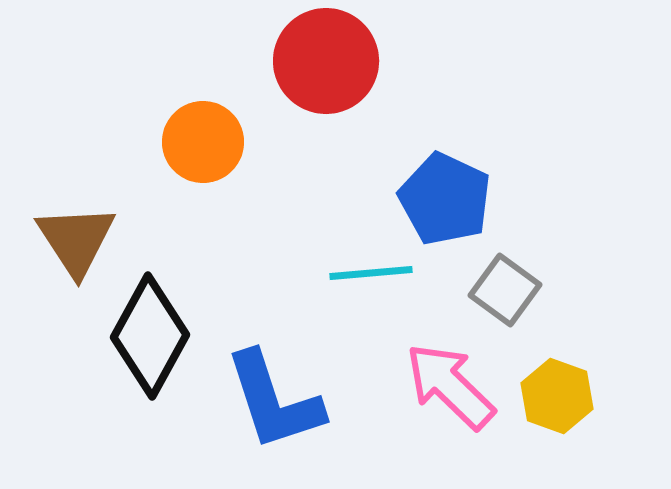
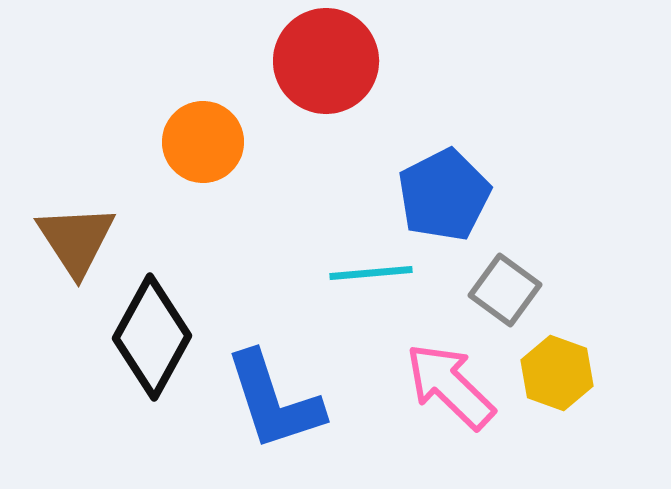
blue pentagon: moved 1 px left, 4 px up; rotated 20 degrees clockwise
black diamond: moved 2 px right, 1 px down
yellow hexagon: moved 23 px up
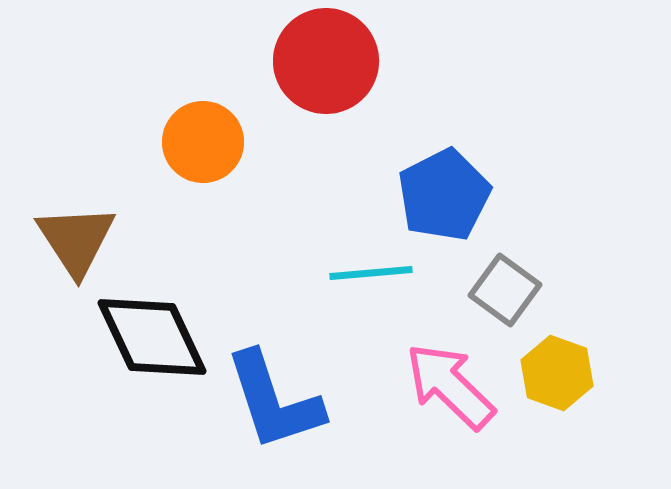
black diamond: rotated 54 degrees counterclockwise
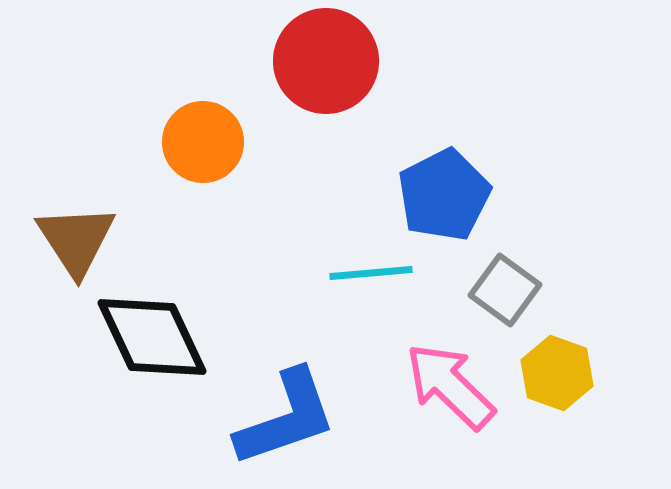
blue L-shape: moved 12 px right, 17 px down; rotated 91 degrees counterclockwise
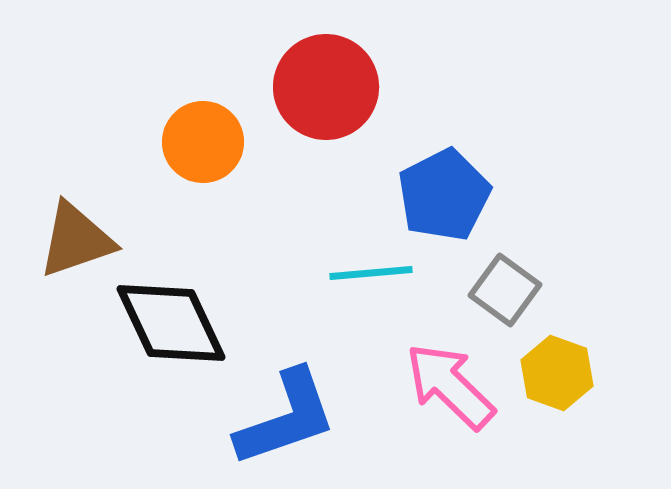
red circle: moved 26 px down
brown triangle: rotated 44 degrees clockwise
black diamond: moved 19 px right, 14 px up
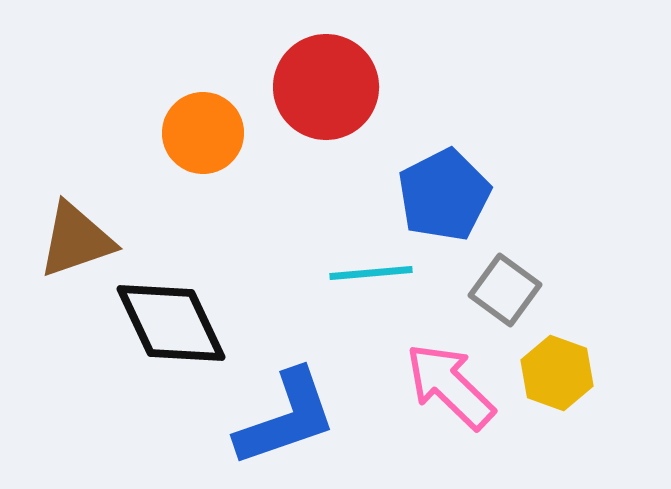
orange circle: moved 9 px up
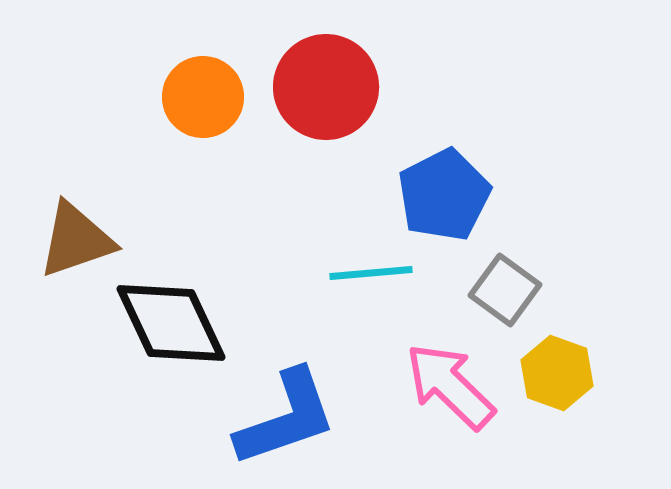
orange circle: moved 36 px up
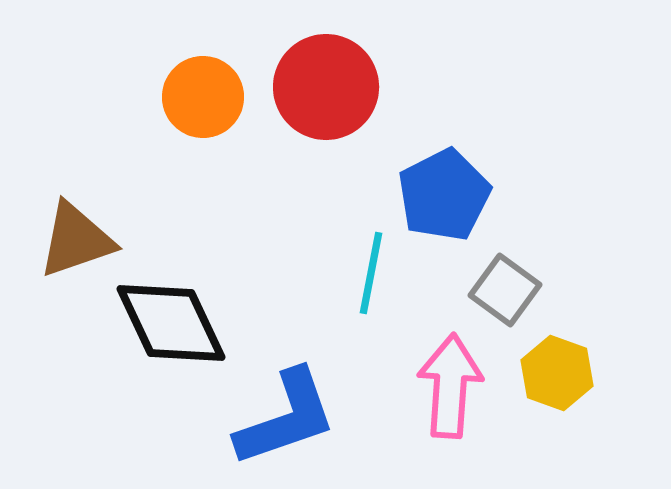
cyan line: rotated 74 degrees counterclockwise
pink arrow: rotated 50 degrees clockwise
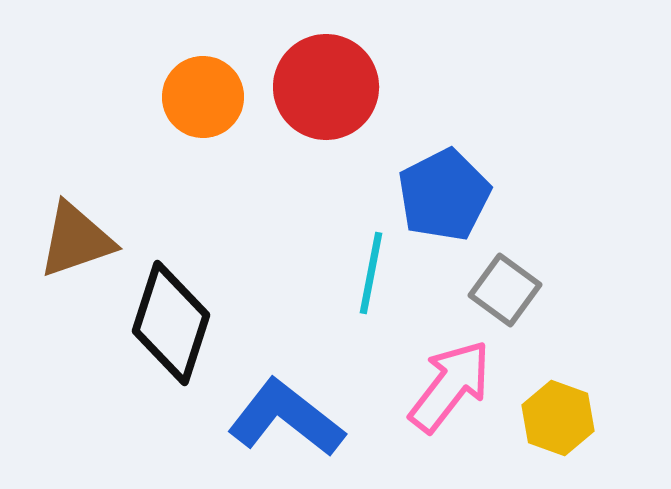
black diamond: rotated 43 degrees clockwise
yellow hexagon: moved 1 px right, 45 px down
pink arrow: rotated 34 degrees clockwise
blue L-shape: rotated 123 degrees counterclockwise
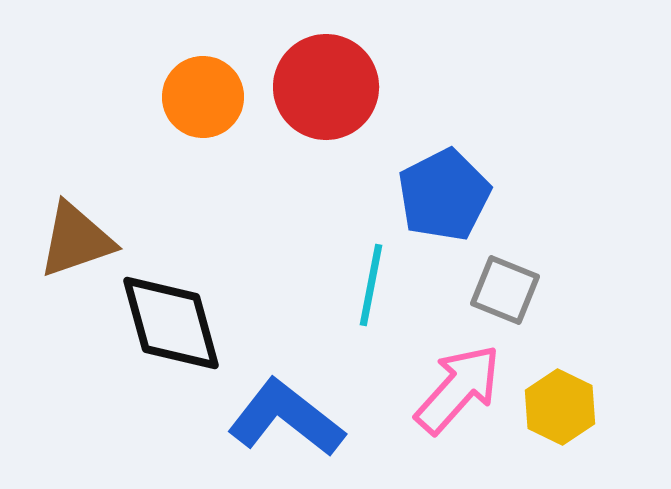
cyan line: moved 12 px down
gray square: rotated 14 degrees counterclockwise
black diamond: rotated 33 degrees counterclockwise
pink arrow: moved 8 px right, 3 px down; rotated 4 degrees clockwise
yellow hexagon: moved 2 px right, 11 px up; rotated 6 degrees clockwise
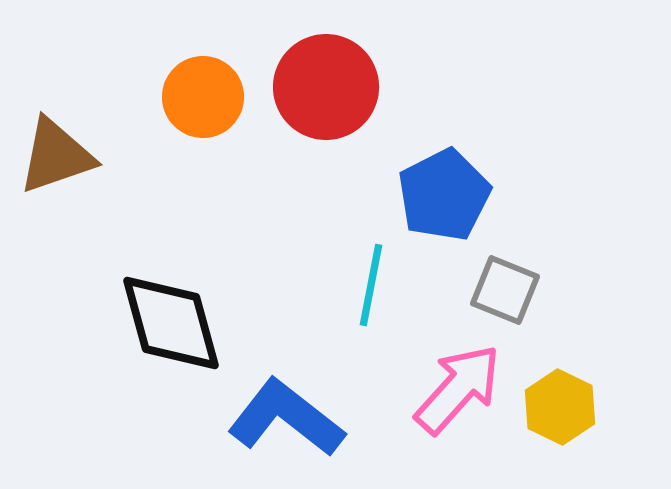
brown triangle: moved 20 px left, 84 px up
